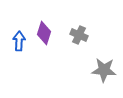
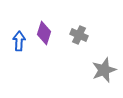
gray star: rotated 25 degrees counterclockwise
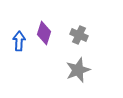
gray star: moved 26 px left
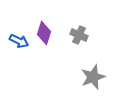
blue arrow: rotated 114 degrees clockwise
gray star: moved 15 px right, 7 px down
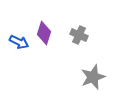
blue arrow: moved 1 px down
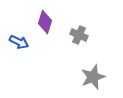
purple diamond: moved 1 px right, 11 px up
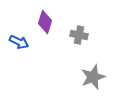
gray cross: rotated 12 degrees counterclockwise
